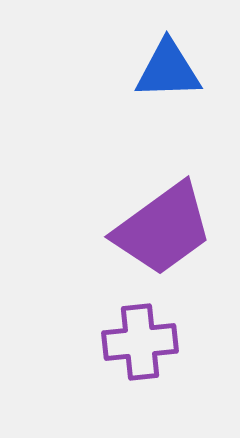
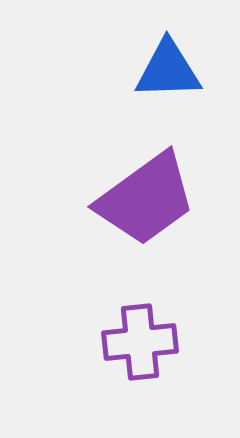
purple trapezoid: moved 17 px left, 30 px up
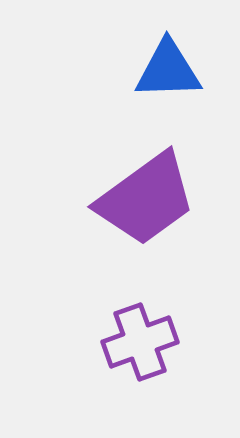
purple cross: rotated 14 degrees counterclockwise
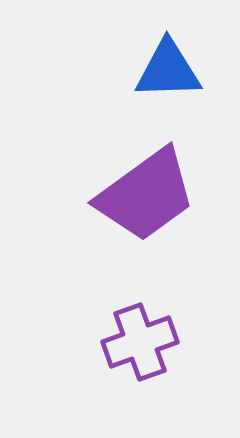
purple trapezoid: moved 4 px up
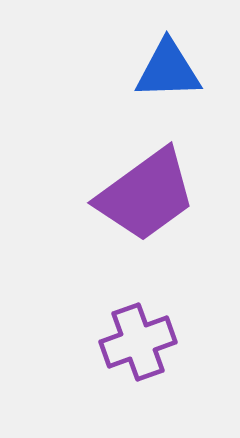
purple cross: moved 2 px left
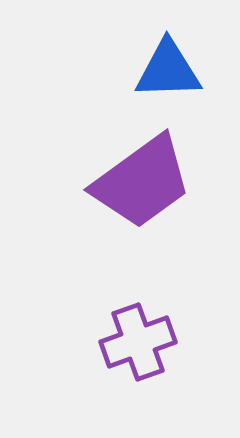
purple trapezoid: moved 4 px left, 13 px up
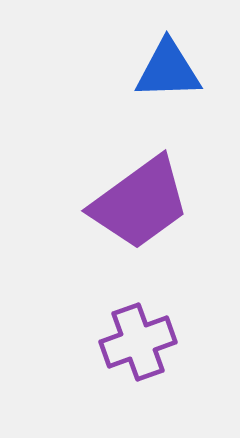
purple trapezoid: moved 2 px left, 21 px down
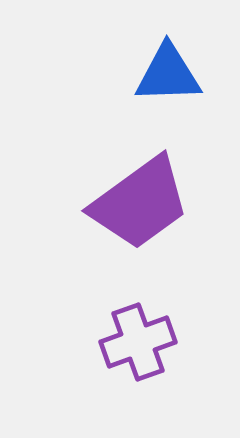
blue triangle: moved 4 px down
